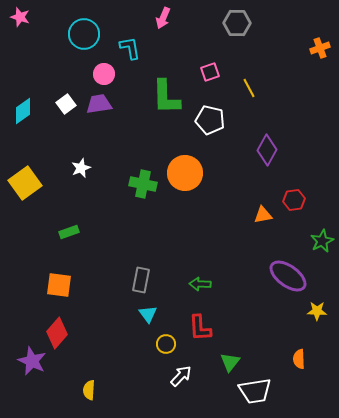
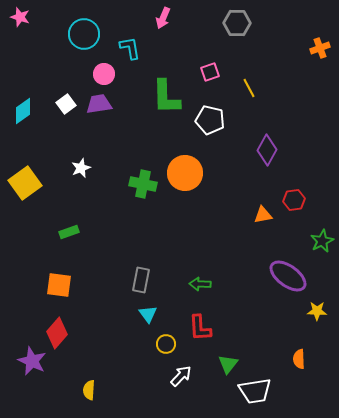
green triangle: moved 2 px left, 2 px down
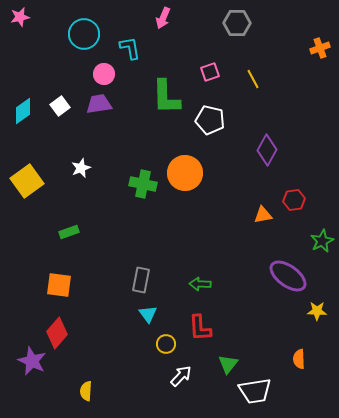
pink star: rotated 30 degrees counterclockwise
yellow line: moved 4 px right, 9 px up
white square: moved 6 px left, 2 px down
yellow square: moved 2 px right, 2 px up
yellow semicircle: moved 3 px left, 1 px down
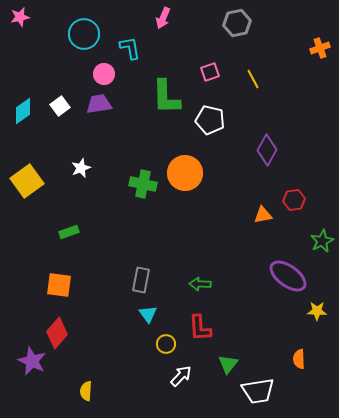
gray hexagon: rotated 12 degrees counterclockwise
white trapezoid: moved 3 px right
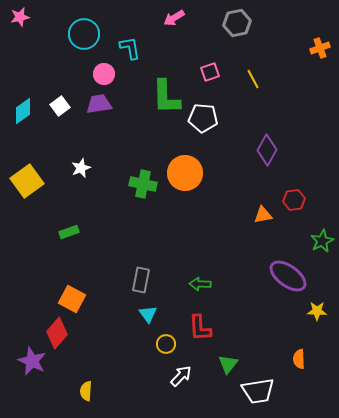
pink arrow: moved 11 px right; rotated 35 degrees clockwise
white pentagon: moved 7 px left, 2 px up; rotated 8 degrees counterclockwise
orange square: moved 13 px right, 14 px down; rotated 20 degrees clockwise
